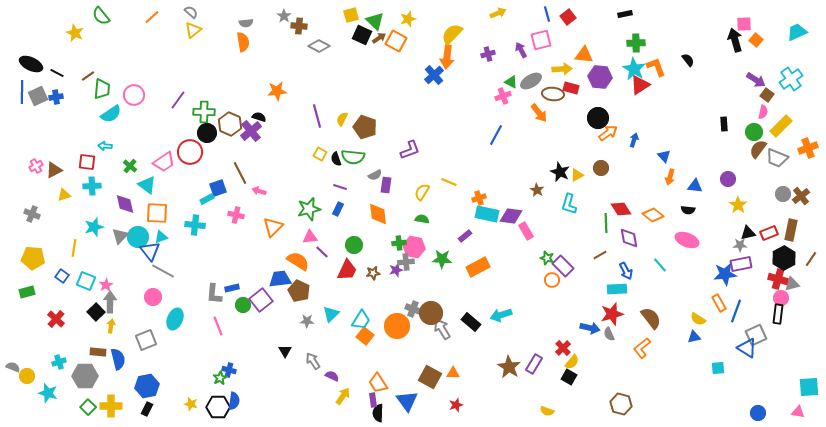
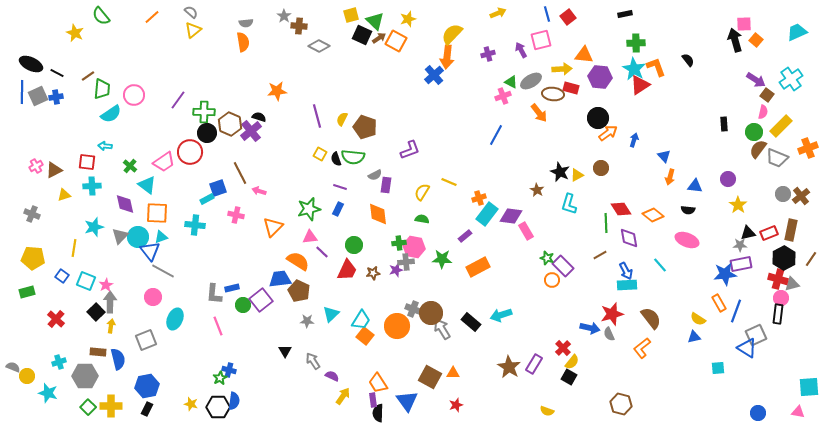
cyan rectangle at (487, 214): rotated 65 degrees counterclockwise
cyan rectangle at (617, 289): moved 10 px right, 4 px up
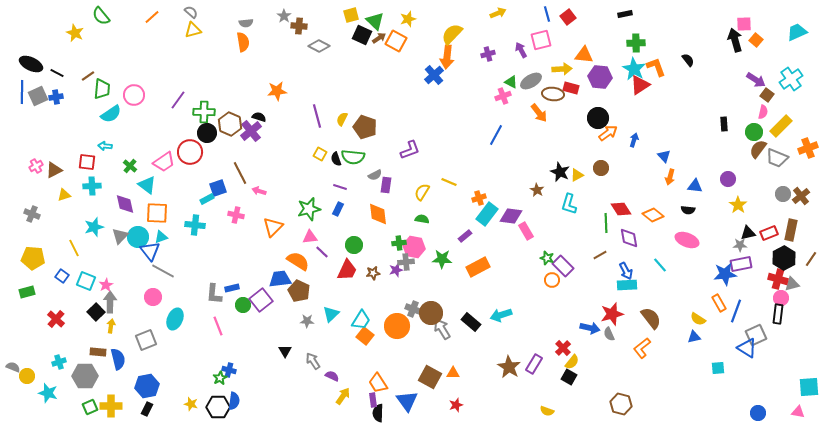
yellow triangle at (193, 30): rotated 24 degrees clockwise
yellow line at (74, 248): rotated 36 degrees counterclockwise
green square at (88, 407): moved 2 px right; rotated 21 degrees clockwise
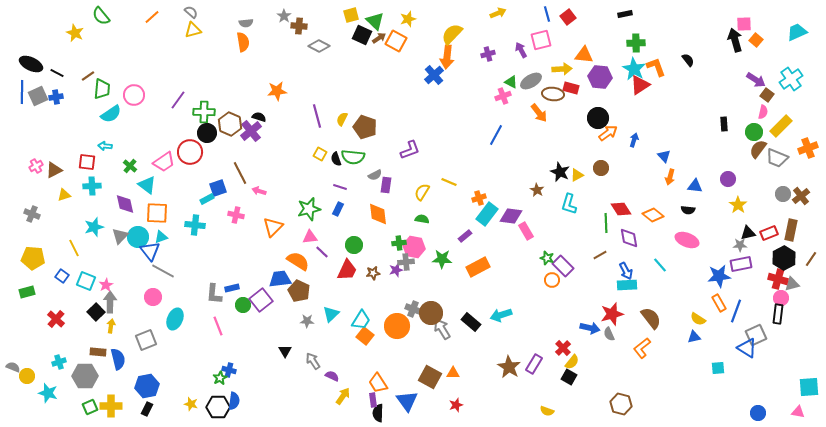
blue star at (725, 274): moved 6 px left, 2 px down
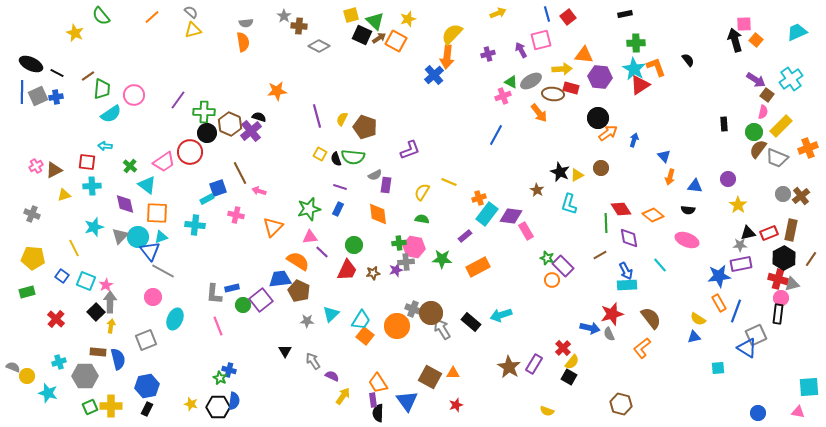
green star at (220, 378): rotated 16 degrees counterclockwise
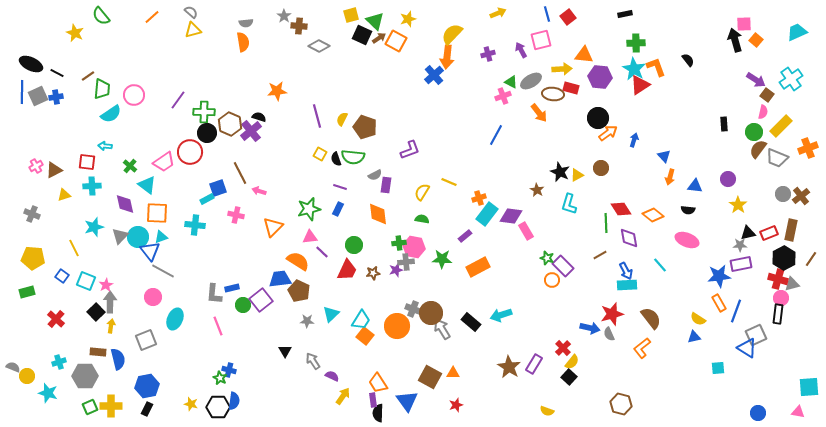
black square at (569, 377): rotated 14 degrees clockwise
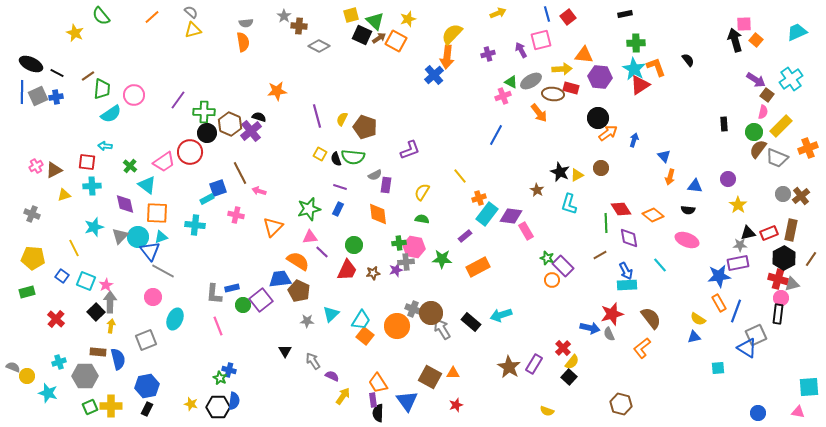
yellow line at (449, 182): moved 11 px right, 6 px up; rotated 28 degrees clockwise
purple rectangle at (741, 264): moved 3 px left, 1 px up
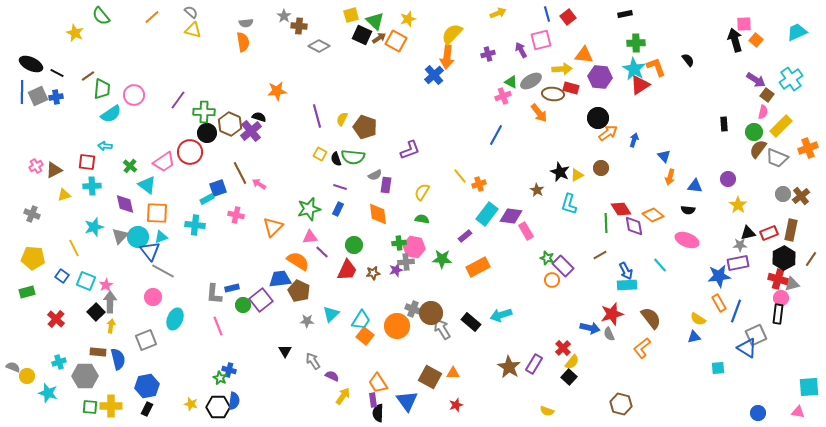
yellow triangle at (193, 30): rotated 30 degrees clockwise
pink arrow at (259, 191): moved 7 px up; rotated 16 degrees clockwise
orange cross at (479, 198): moved 14 px up
purple diamond at (629, 238): moved 5 px right, 12 px up
green square at (90, 407): rotated 28 degrees clockwise
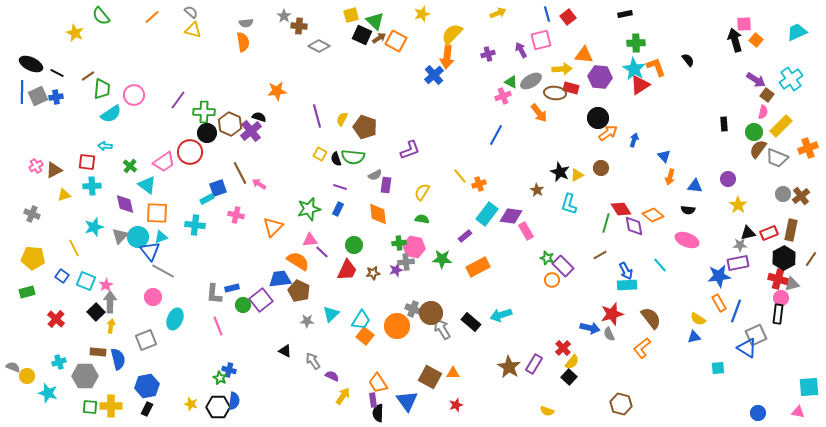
yellow star at (408, 19): moved 14 px right, 5 px up
brown ellipse at (553, 94): moved 2 px right, 1 px up
green line at (606, 223): rotated 18 degrees clockwise
pink triangle at (310, 237): moved 3 px down
black triangle at (285, 351): rotated 32 degrees counterclockwise
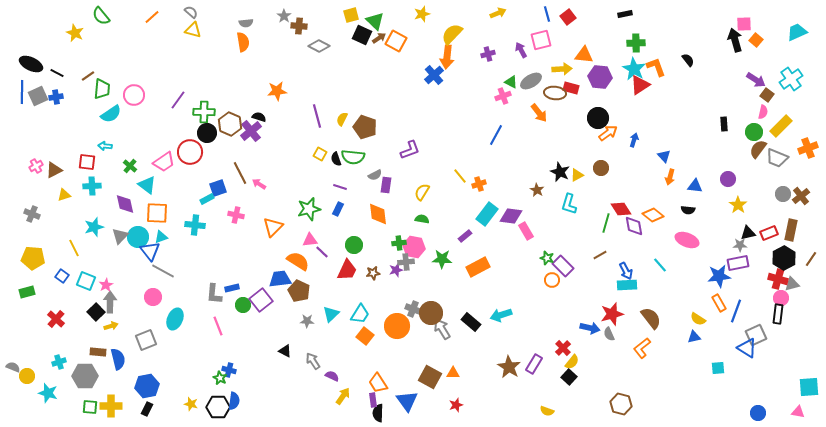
cyan trapezoid at (361, 320): moved 1 px left, 6 px up
yellow arrow at (111, 326): rotated 64 degrees clockwise
